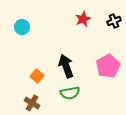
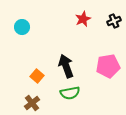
pink pentagon: rotated 20 degrees clockwise
brown cross: rotated 21 degrees clockwise
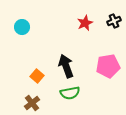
red star: moved 2 px right, 4 px down
